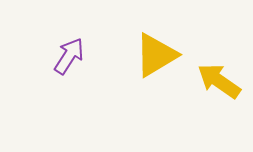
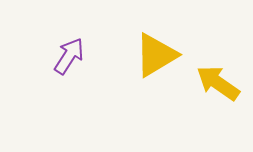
yellow arrow: moved 1 px left, 2 px down
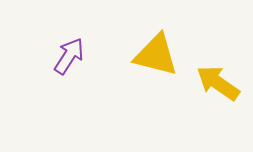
yellow triangle: rotated 45 degrees clockwise
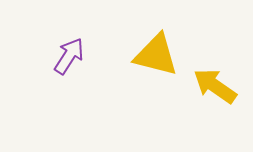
yellow arrow: moved 3 px left, 3 px down
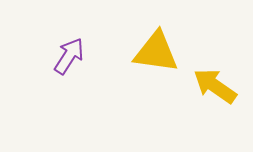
yellow triangle: moved 3 px up; rotated 6 degrees counterclockwise
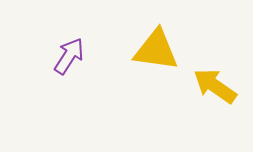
yellow triangle: moved 2 px up
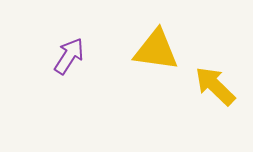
yellow arrow: rotated 9 degrees clockwise
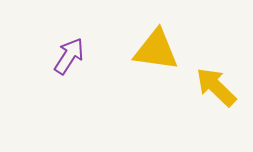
yellow arrow: moved 1 px right, 1 px down
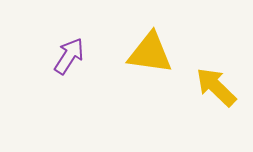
yellow triangle: moved 6 px left, 3 px down
